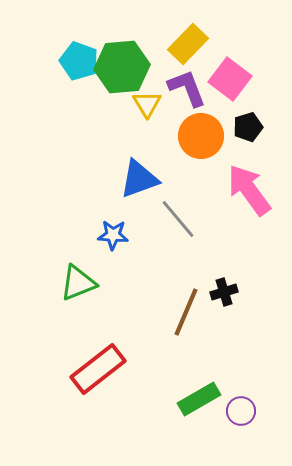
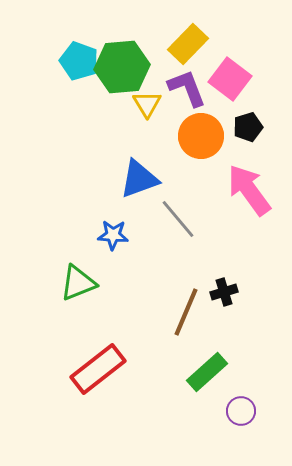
green rectangle: moved 8 px right, 27 px up; rotated 12 degrees counterclockwise
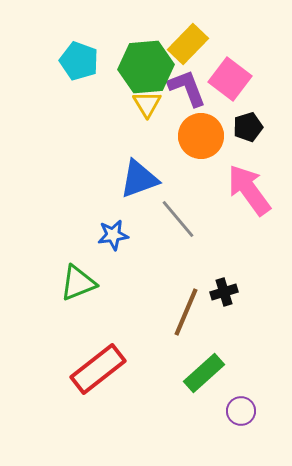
green hexagon: moved 24 px right
blue star: rotated 12 degrees counterclockwise
green rectangle: moved 3 px left, 1 px down
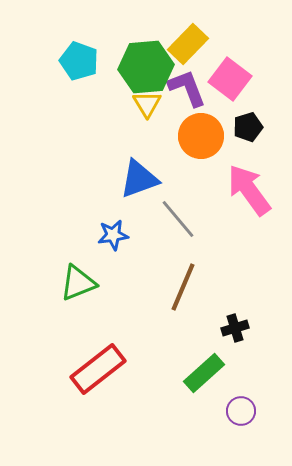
black cross: moved 11 px right, 36 px down
brown line: moved 3 px left, 25 px up
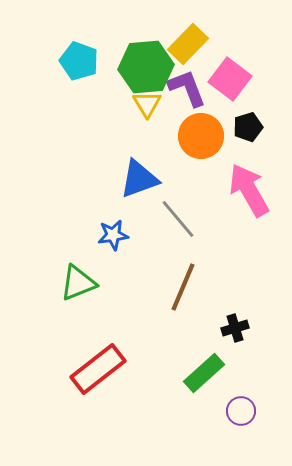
pink arrow: rotated 6 degrees clockwise
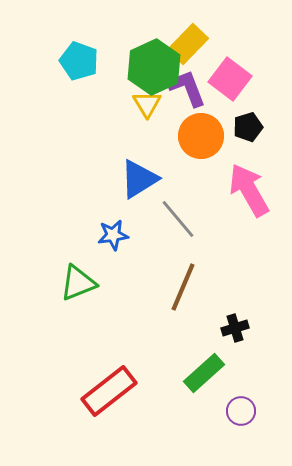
green hexagon: moved 8 px right; rotated 20 degrees counterclockwise
blue triangle: rotated 12 degrees counterclockwise
red rectangle: moved 11 px right, 22 px down
